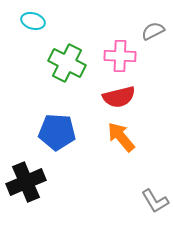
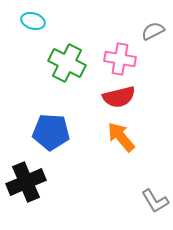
pink cross: moved 3 px down; rotated 8 degrees clockwise
blue pentagon: moved 6 px left
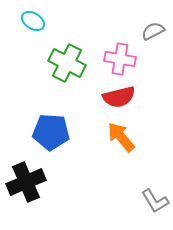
cyan ellipse: rotated 15 degrees clockwise
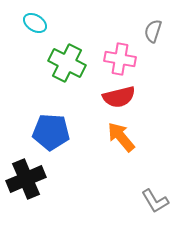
cyan ellipse: moved 2 px right, 2 px down
gray semicircle: rotated 45 degrees counterclockwise
black cross: moved 3 px up
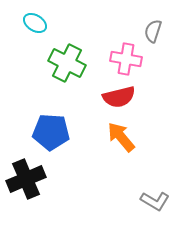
pink cross: moved 6 px right
gray L-shape: rotated 28 degrees counterclockwise
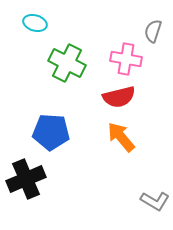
cyan ellipse: rotated 15 degrees counterclockwise
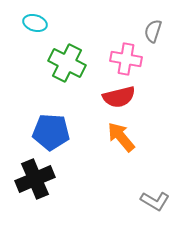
black cross: moved 9 px right
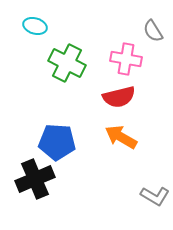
cyan ellipse: moved 3 px down
gray semicircle: rotated 50 degrees counterclockwise
blue pentagon: moved 6 px right, 10 px down
orange arrow: rotated 20 degrees counterclockwise
gray L-shape: moved 5 px up
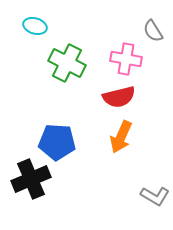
orange arrow: rotated 96 degrees counterclockwise
black cross: moved 4 px left
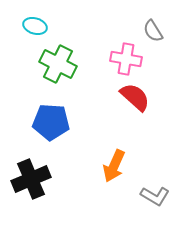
green cross: moved 9 px left, 1 px down
red semicircle: moved 16 px right; rotated 124 degrees counterclockwise
orange arrow: moved 7 px left, 29 px down
blue pentagon: moved 6 px left, 20 px up
